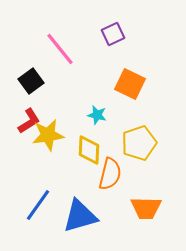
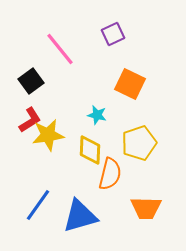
red L-shape: moved 1 px right, 1 px up
yellow diamond: moved 1 px right
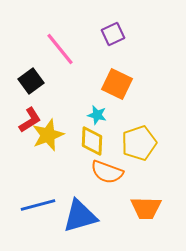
orange square: moved 13 px left
yellow star: rotated 12 degrees counterclockwise
yellow diamond: moved 2 px right, 9 px up
orange semicircle: moved 3 px left, 2 px up; rotated 96 degrees clockwise
blue line: rotated 40 degrees clockwise
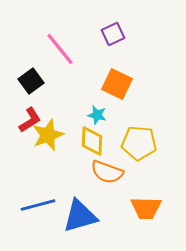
yellow pentagon: rotated 24 degrees clockwise
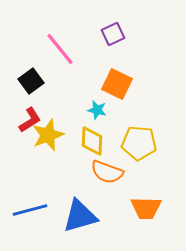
cyan star: moved 5 px up
blue line: moved 8 px left, 5 px down
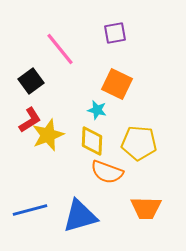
purple square: moved 2 px right, 1 px up; rotated 15 degrees clockwise
